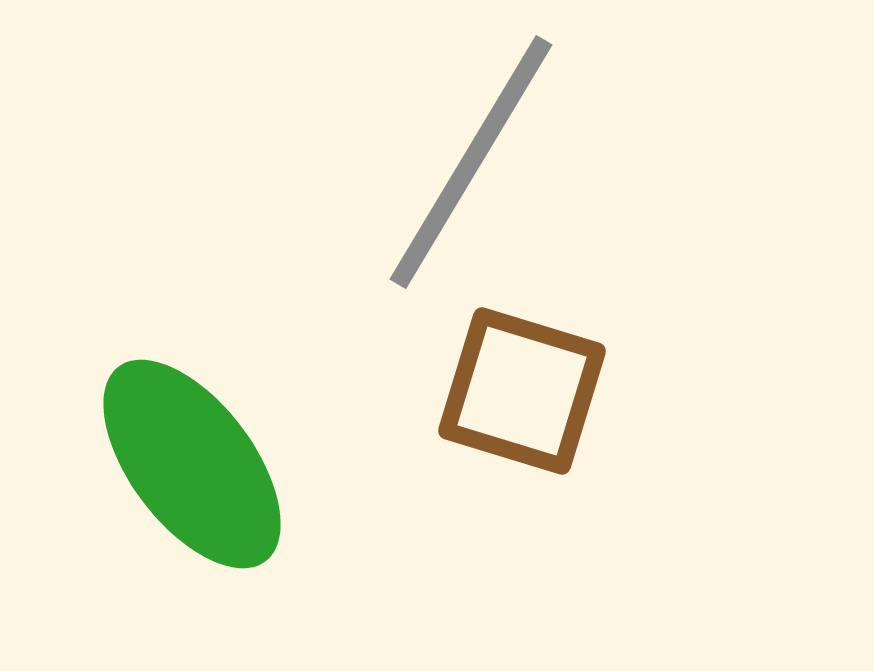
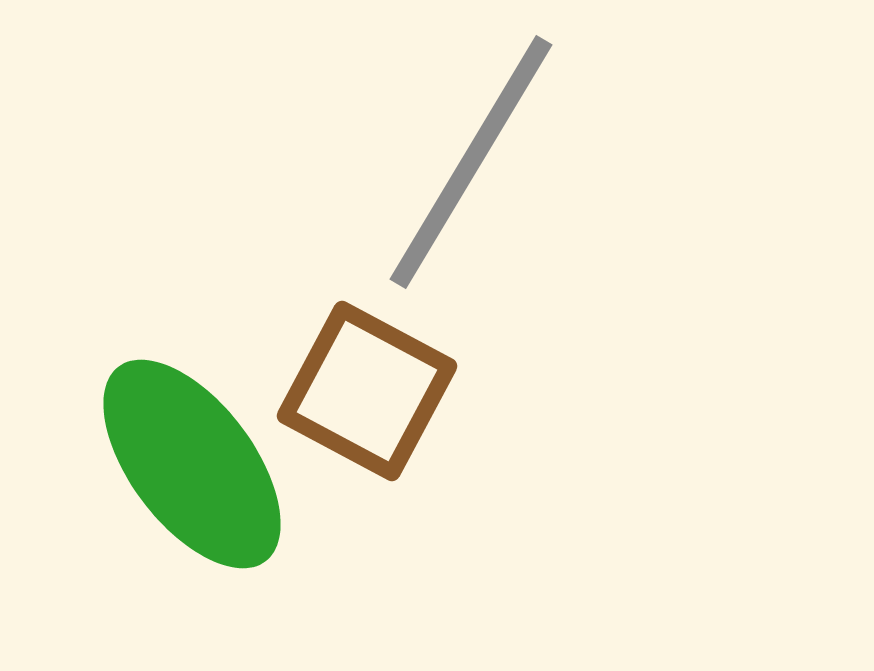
brown square: moved 155 px left; rotated 11 degrees clockwise
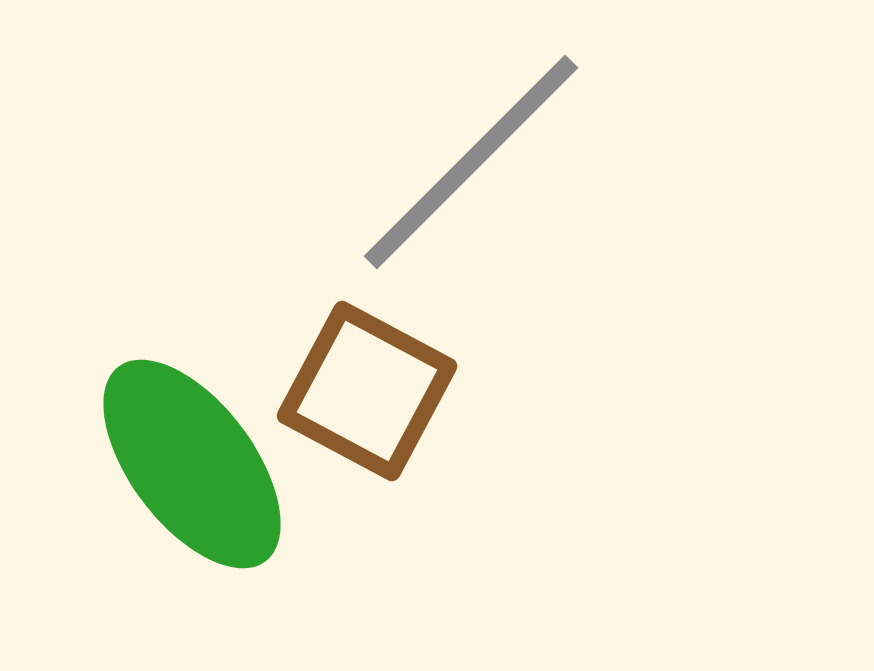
gray line: rotated 14 degrees clockwise
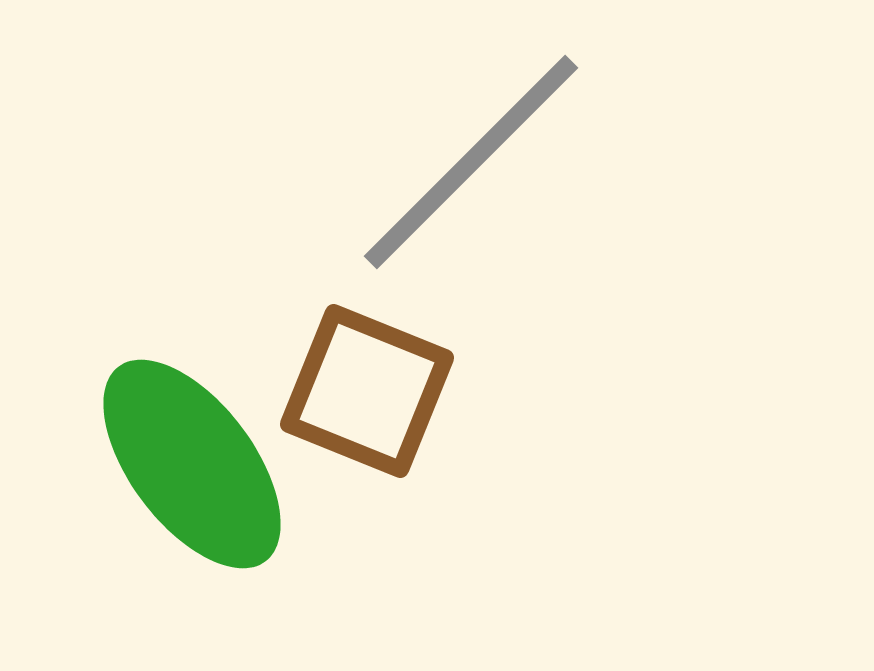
brown square: rotated 6 degrees counterclockwise
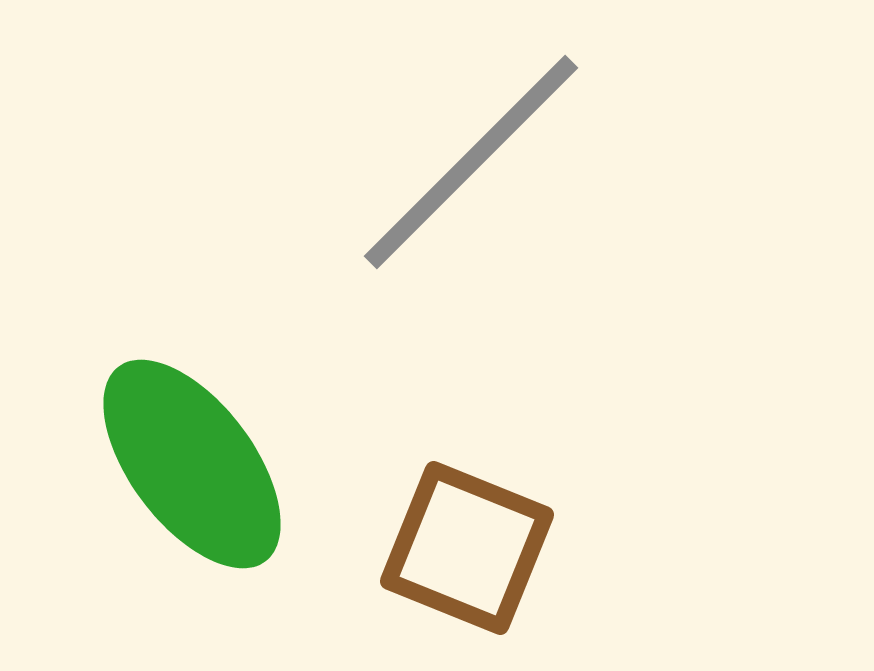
brown square: moved 100 px right, 157 px down
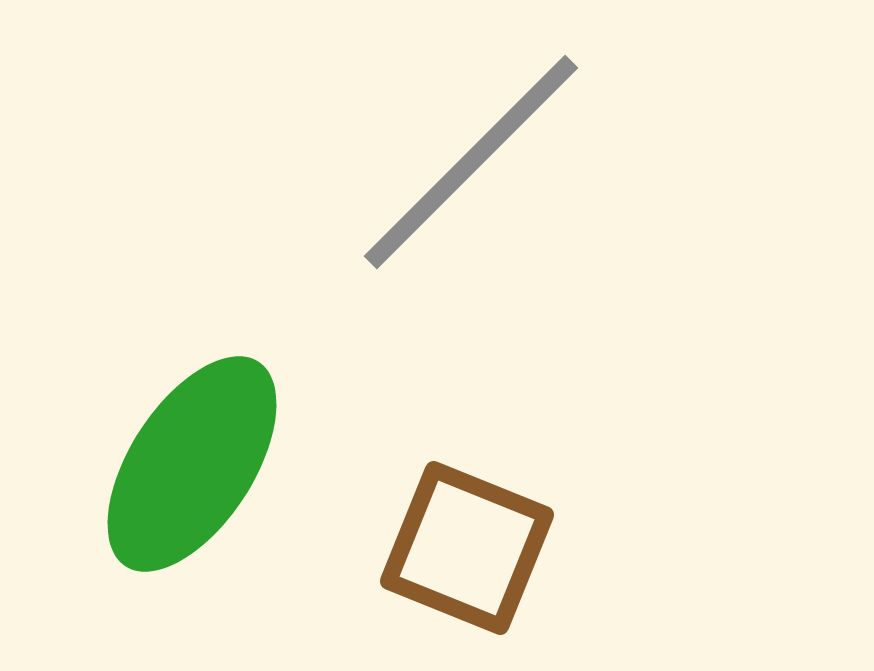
green ellipse: rotated 70 degrees clockwise
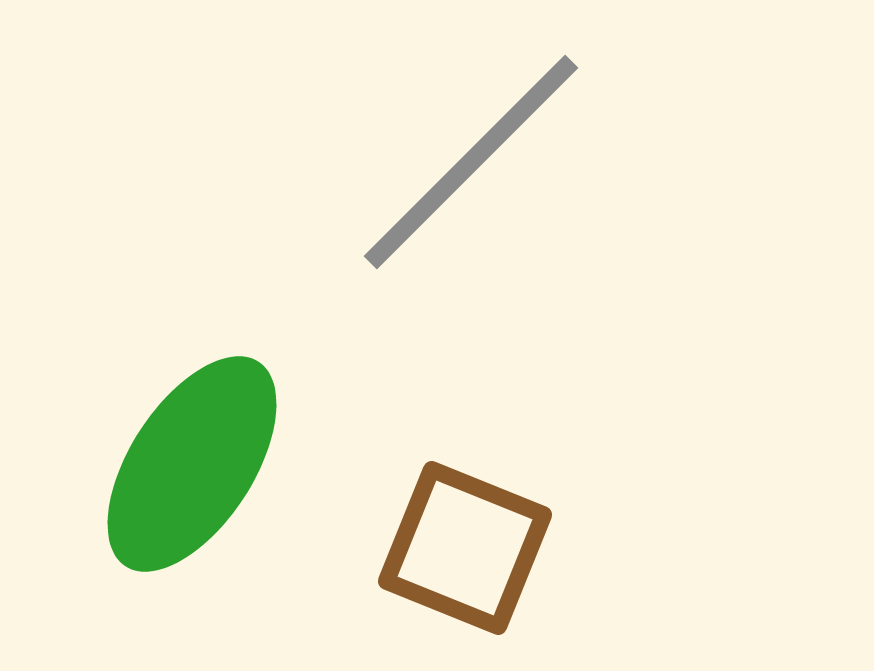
brown square: moved 2 px left
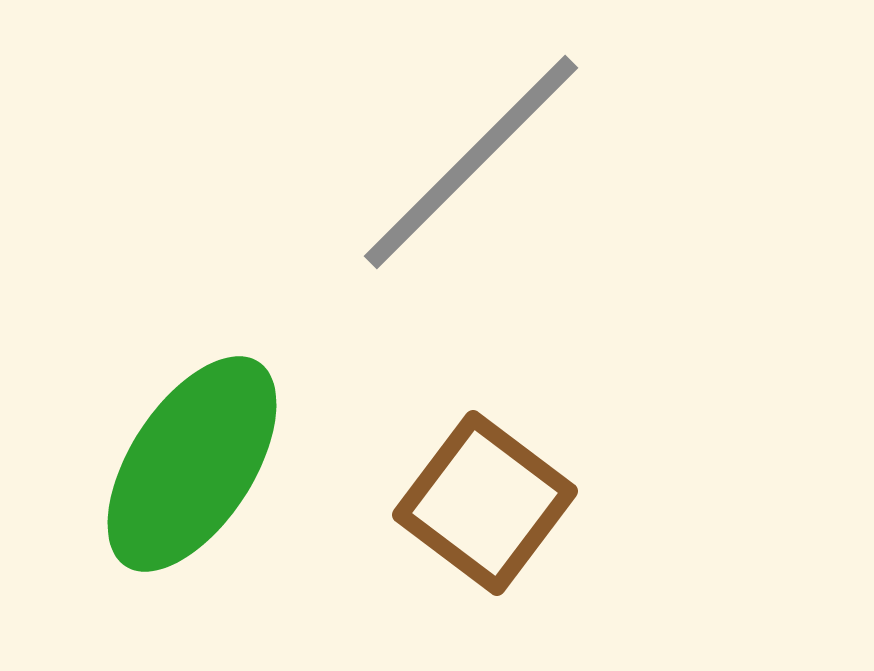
brown square: moved 20 px right, 45 px up; rotated 15 degrees clockwise
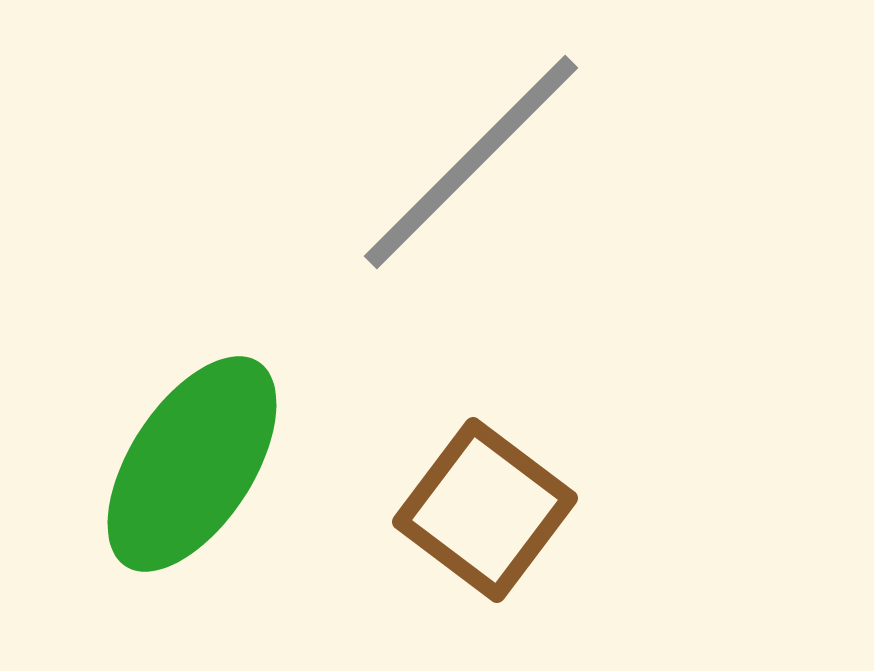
brown square: moved 7 px down
